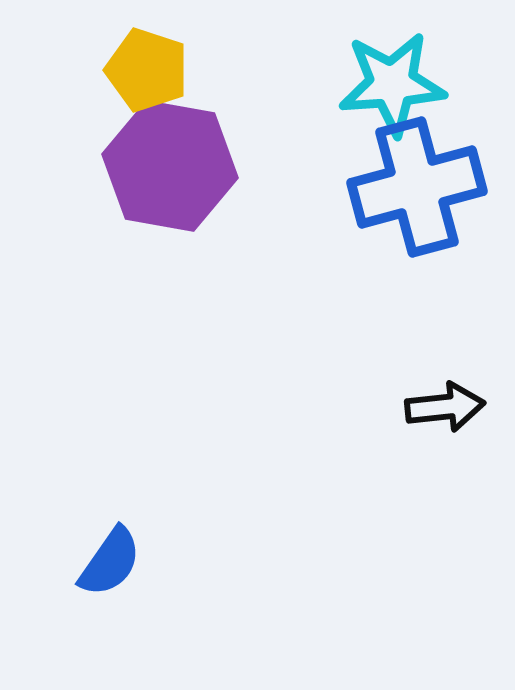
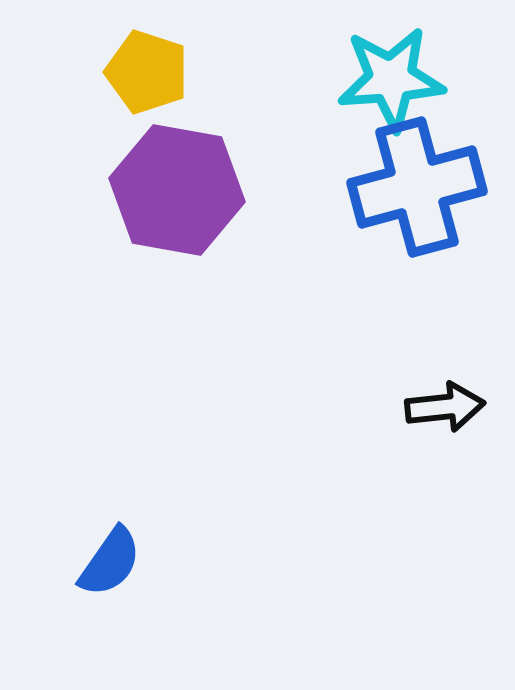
yellow pentagon: moved 2 px down
cyan star: moved 1 px left, 5 px up
purple hexagon: moved 7 px right, 24 px down
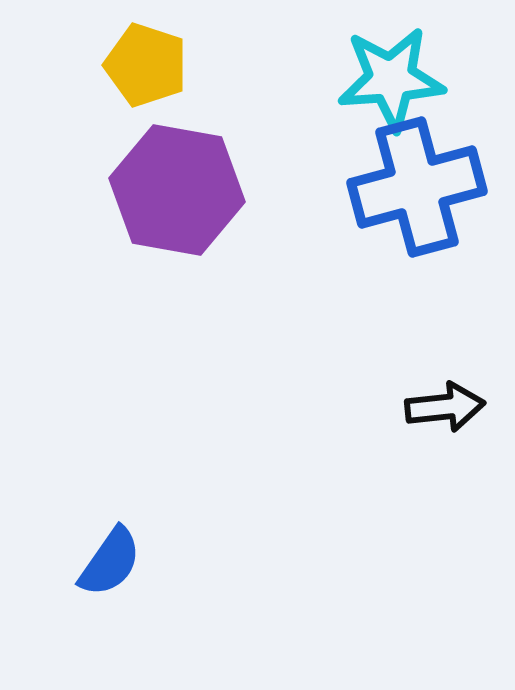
yellow pentagon: moved 1 px left, 7 px up
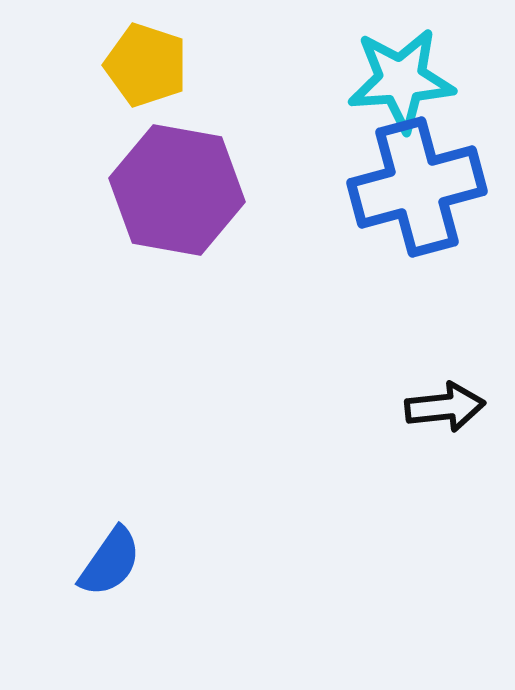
cyan star: moved 10 px right, 1 px down
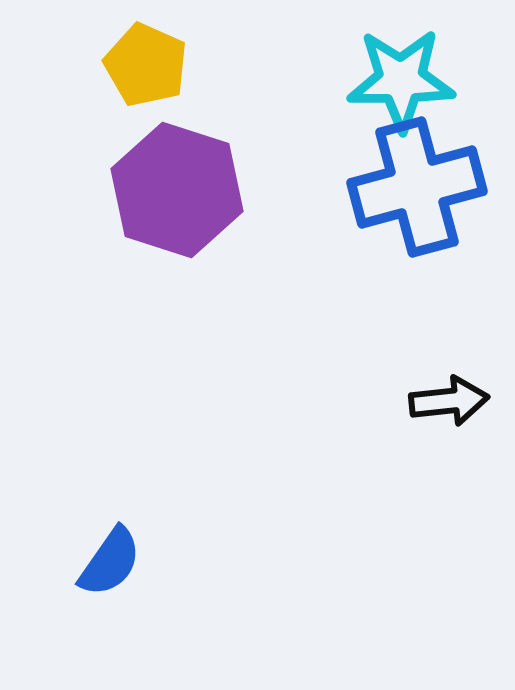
yellow pentagon: rotated 6 degrees clockwise
cyan star: rotated 4 degrees clockwise
purple hexagon: rotated 8 degrees clockwise
black arrow: moved 4 px right, 6 px up
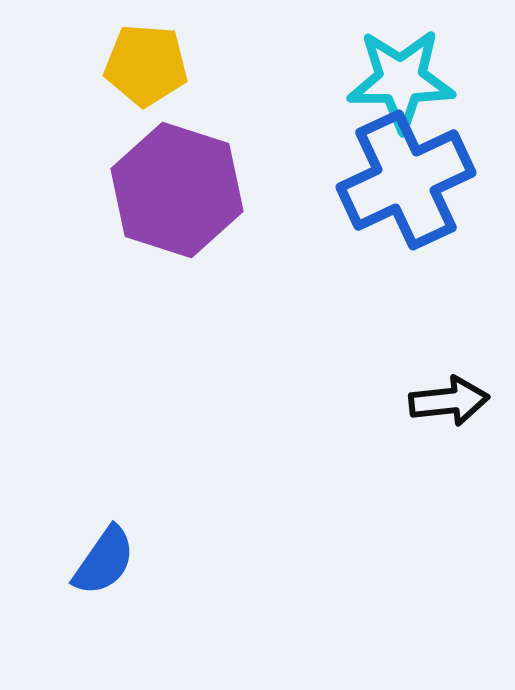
yellow pentagon: rotated 20 degrees counterclockwise
blue cross: moved 11 px left, 7 px up; rotated 10 degrees counterclockwise
blue semicircle: moved 6 px left, 1 px up
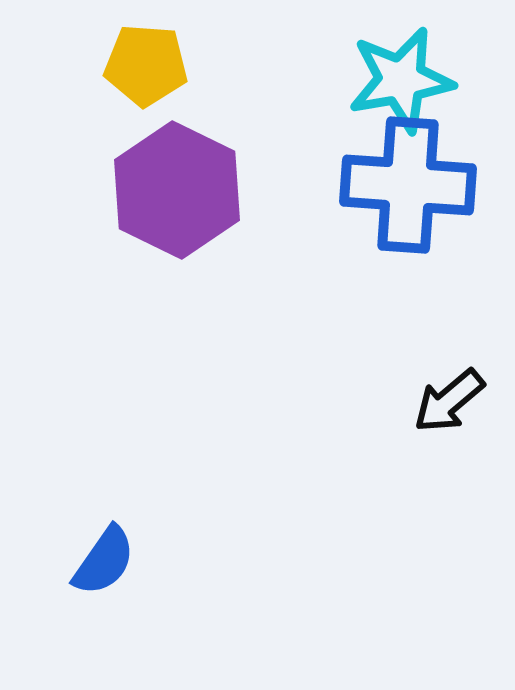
cyan star: rotated 10 degrees counterclockwise
blue cross: moved 2 px right, 5 px down; rotated 29 degrees clockwise
purple hexagon: rotated 8 degrees clockwise
black arrow: rotated 146 degrees clockwise
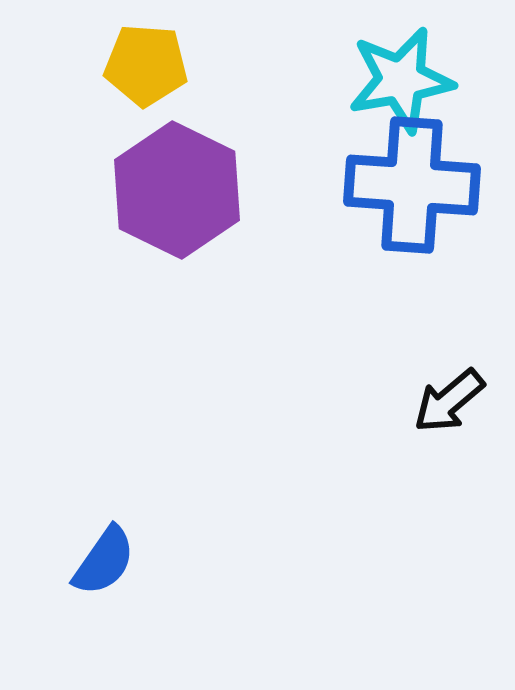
blue cross: moved 4 px right
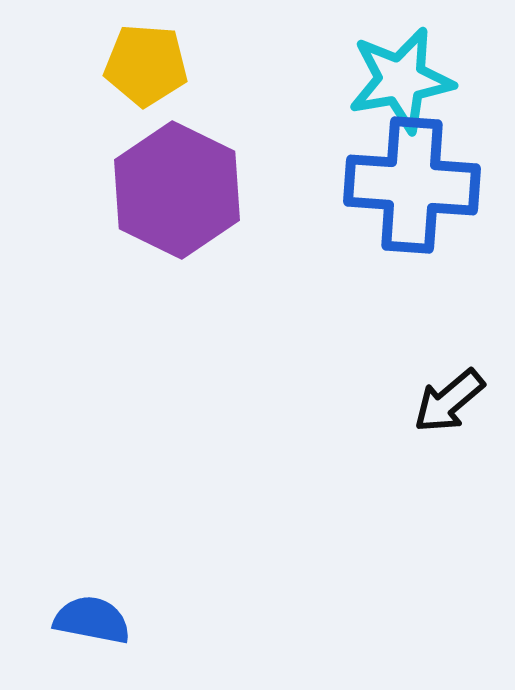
blue semicircle: moved 12 px left, 59 px down; rotated 114 degrees counterclockwise
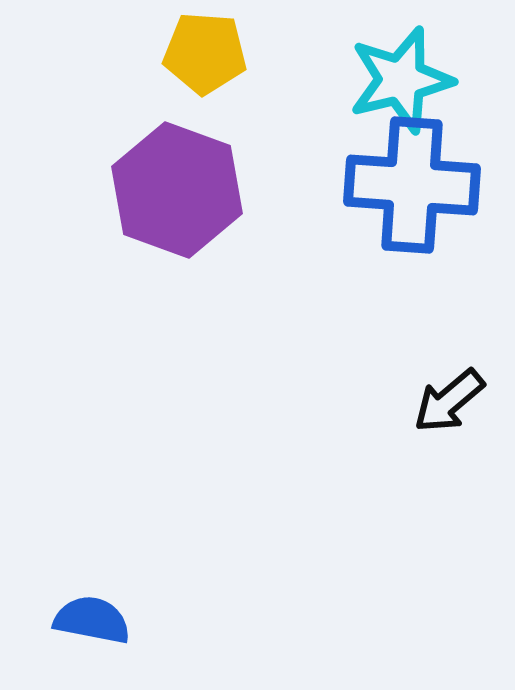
yellow pentagon: moved 59 px right, 12 px up
cyan star: rotated 4 degrees counterclockwise
purple hexagon: rotated 6 degrees counterclockwise
